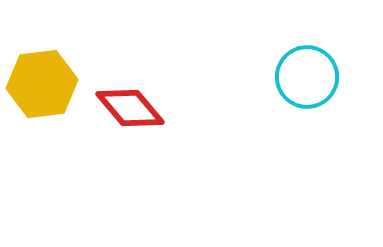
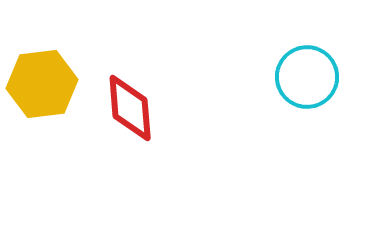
red diamond: rotated 36 degrees clockwise
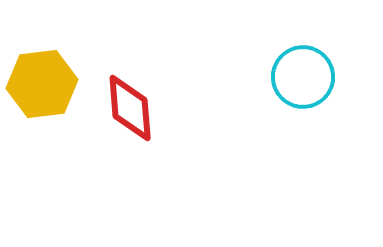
cyan circle: moved 4 px left
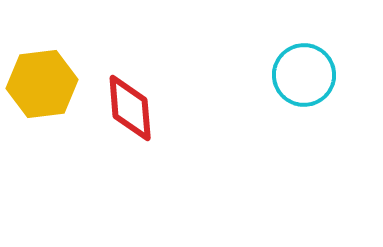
cyan circle: moved 1 px right, 2 px up
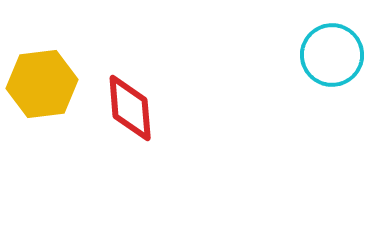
cyan circle: moved 28 px right, 20 px up
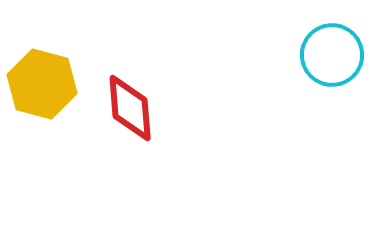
yellow hexagon: rotated 22 degrees clockwise
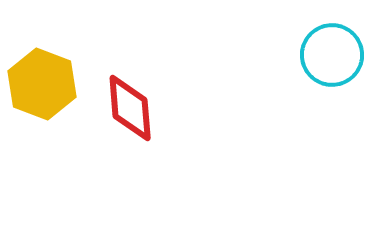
yellow hexagon: rotated 6 degrees clockwise
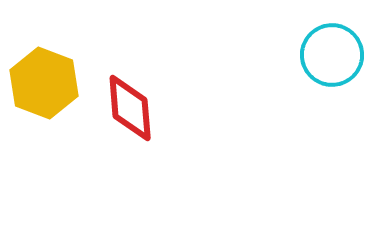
yellow hexagon: moved 2 px right, 1 px up
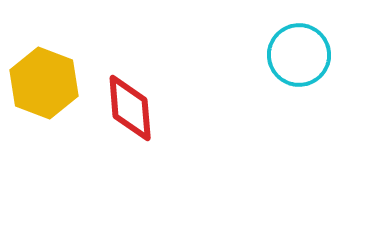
cyan circle: moved 33 px left
